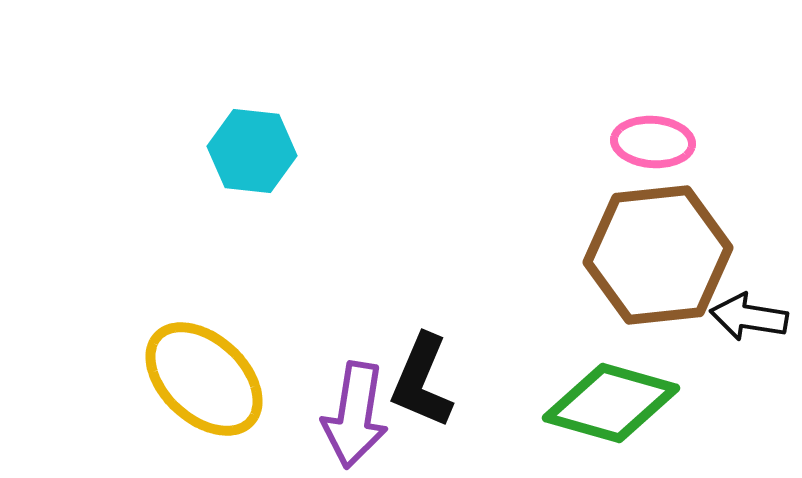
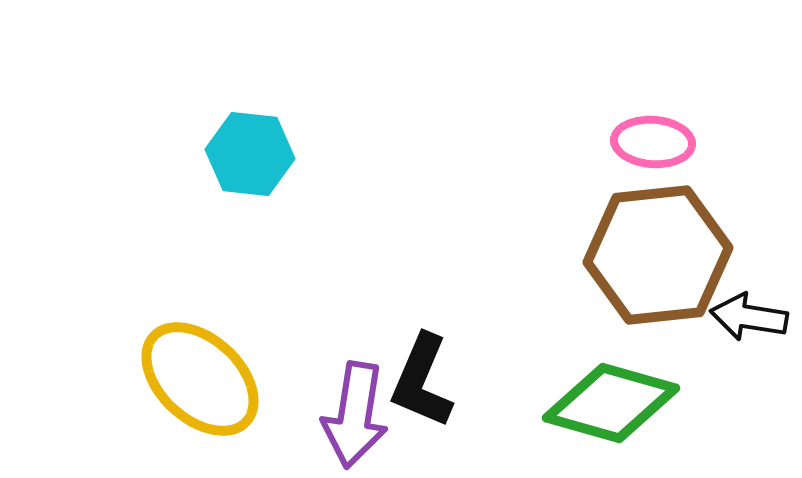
cyan hexagon: moved 2 px left, 3 px down
yellow ellipse: moved 4 px left
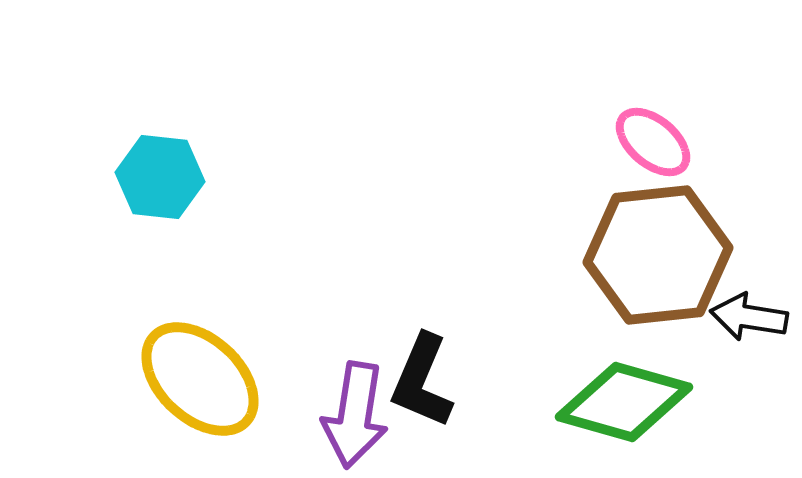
pink ellipse: rotated 36 degrees clockwise
cyan hexagon: moved 90 px left, 23 px down
green diamond: moved 13 px right, 1 px up
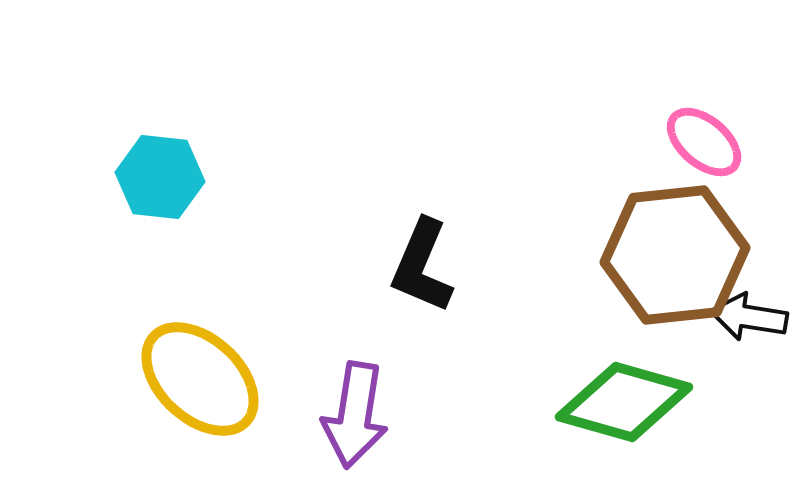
pink ellipse: moved 51 px right
brown hexagon: moved 17 px right
black L-shape: moved 115 px up
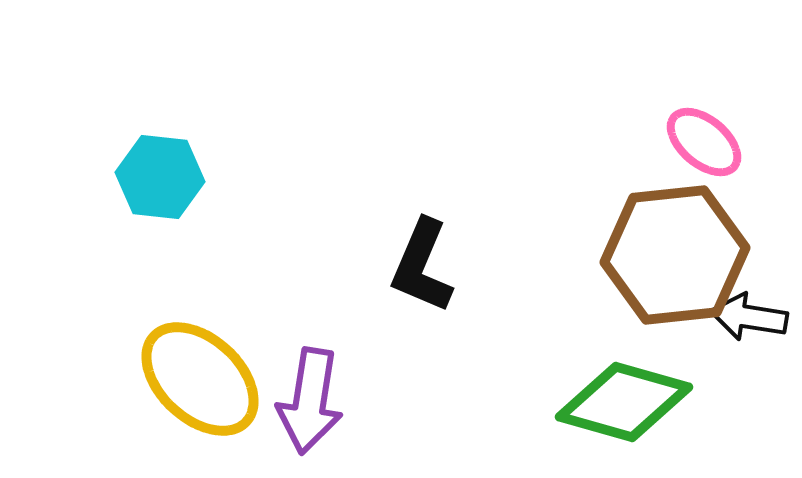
purple arrow: moved 45 px left, 14 px up
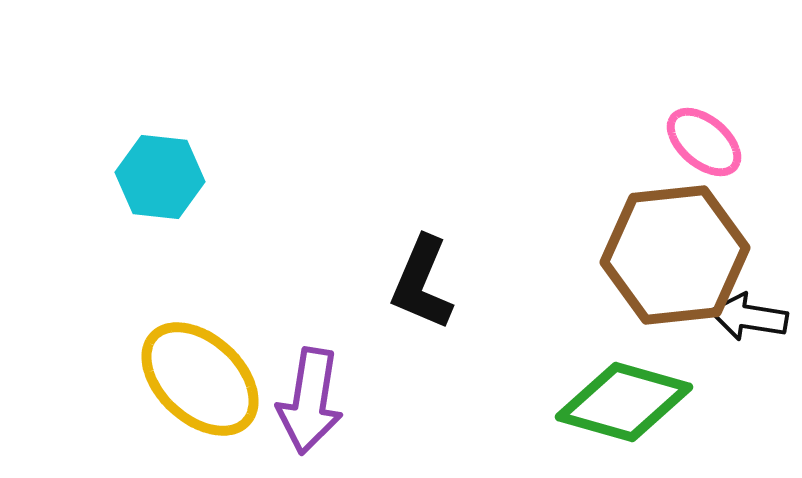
black L-shape: moved 17 px down
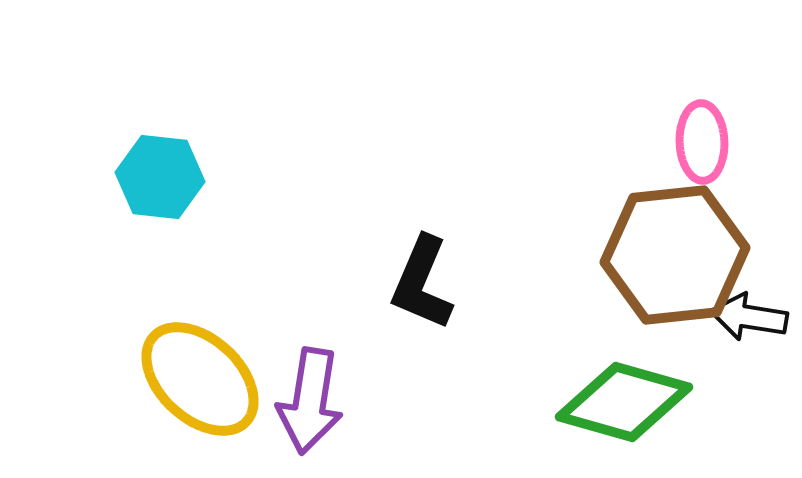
pink ellipse: moved 2 px left; rotated 48 degrees clockwise
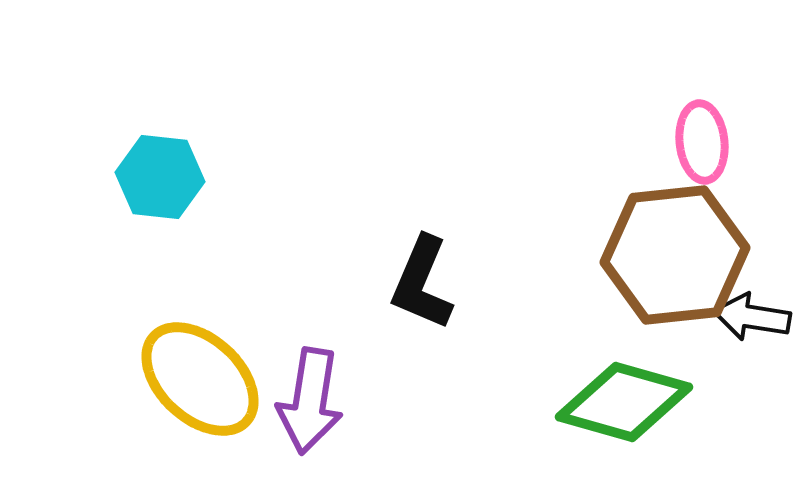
pink ellipse: rotated 4 degrees counterclockwise
black arrow: moved 3 px right
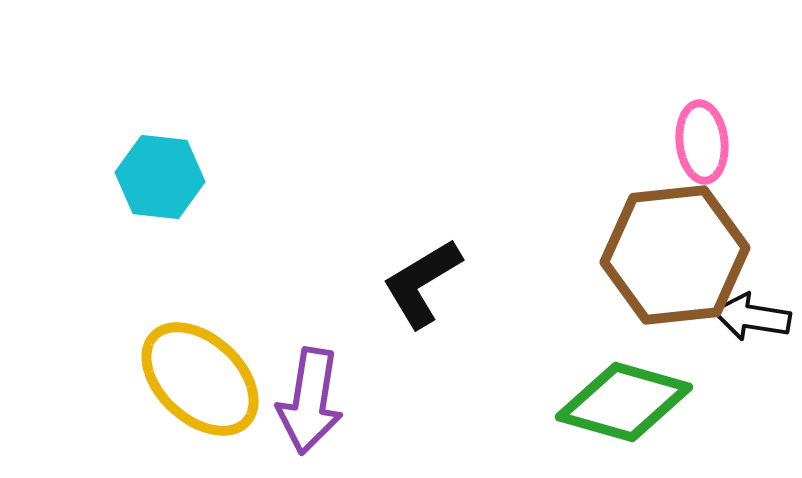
black L-shape: rotated 36 degrees clockwise
